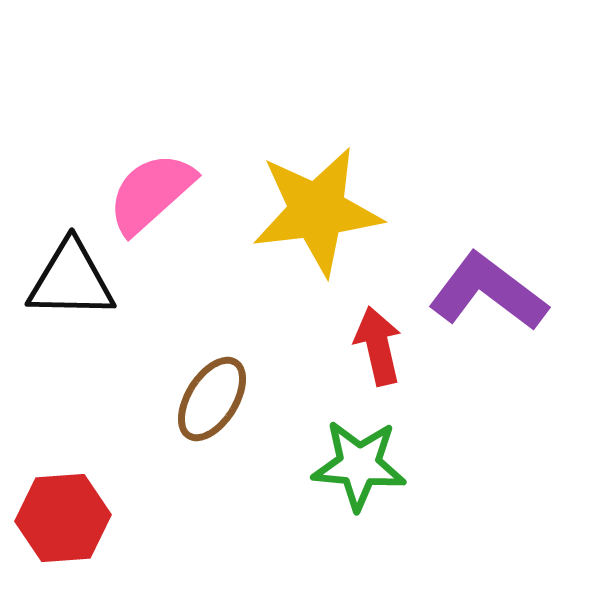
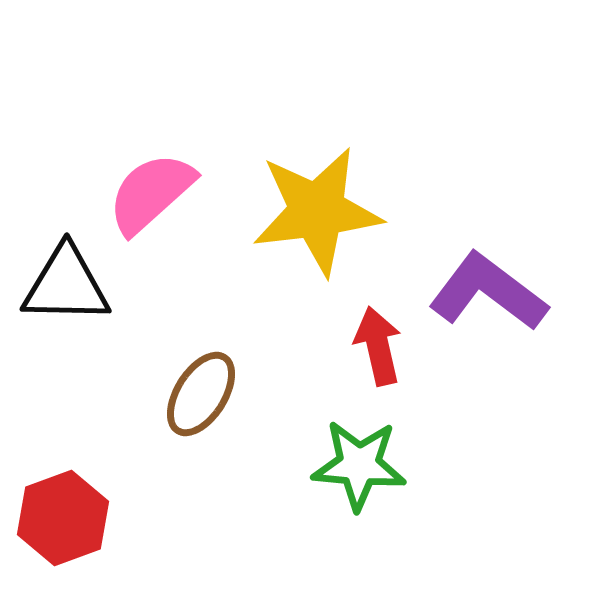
black triangle: moved 5 px left, 5 px down
brown ellipse: moved 11 px left, 5 px up
red hexagon: rotated 16 degrees counterclockwise
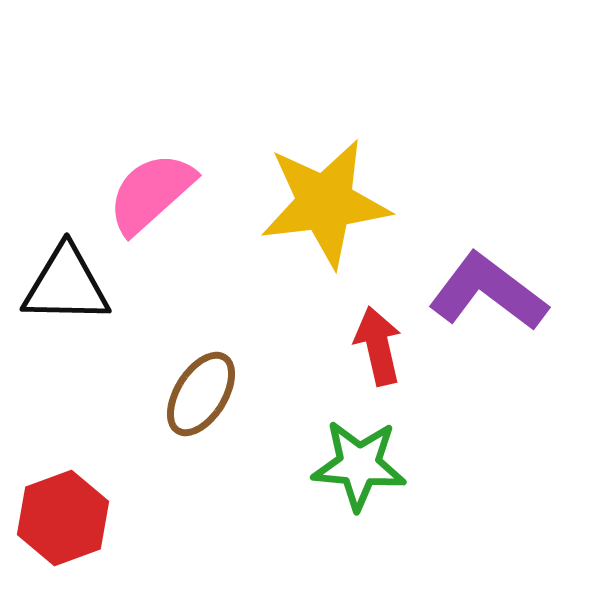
yellow star: moved 8 px right, 8 px up
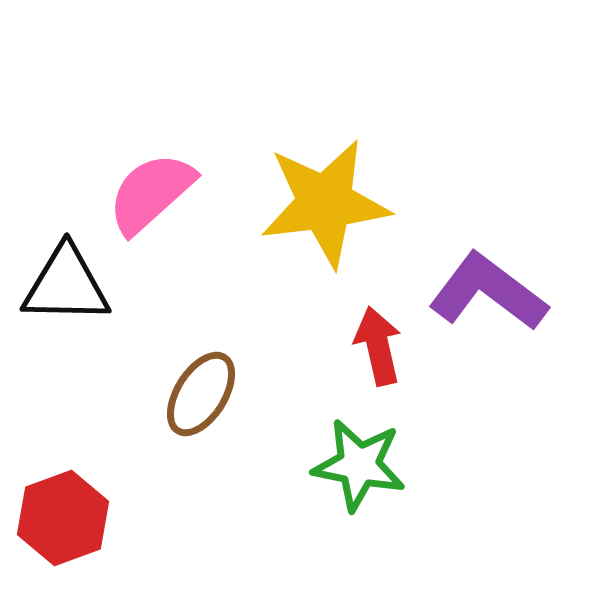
green star: rotated 6 degrees clockwise
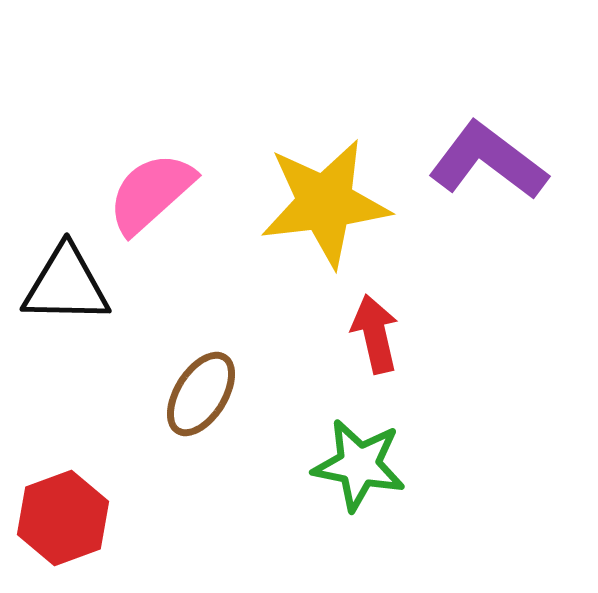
purple L-shape: moved 131 px up
red arrow: moved 3 px left, 12 px up
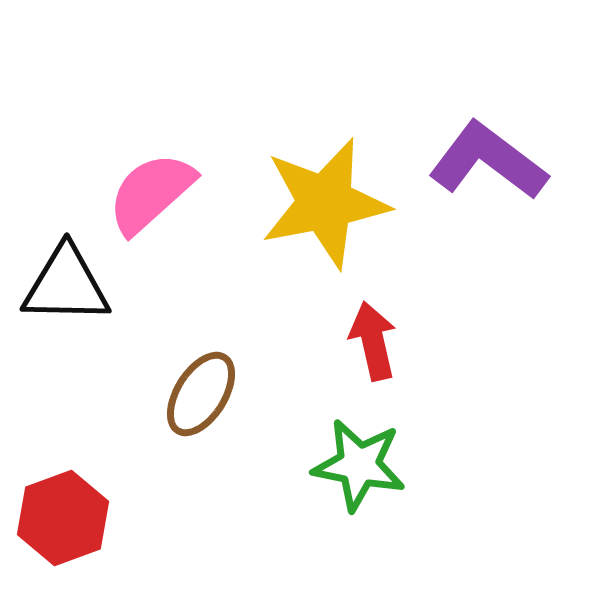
yellow star: rotated 4 degrees counterclockwise
red arrow: moved 2 px left, 7 px down
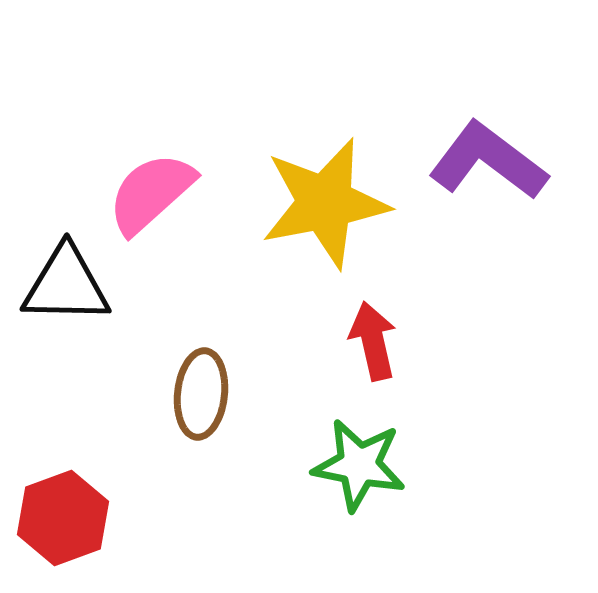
brown ellipse: rotated 26 degrees counterclockwise
